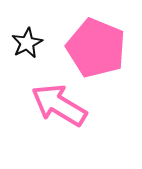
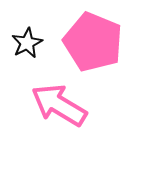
pink pentagon: moved 3 px left, 6 px up
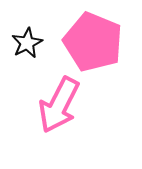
pink arrow: rotated 94 degrees counterclockwise
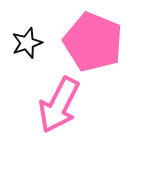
black star: rotated 8 degrees clockwise
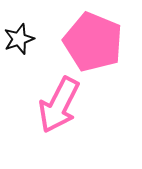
black star: moved 8 px left, 4 px up
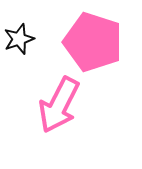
pink pentagon: rotated 4 degrees counterclockwise
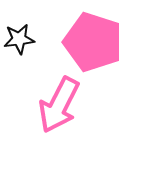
black star: rotated 12 degrees clockwise
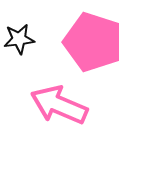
pink arrow: rotated 86 degrees clockwise
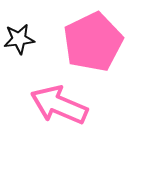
pink pentagon: rotated 28 degrees clockwise
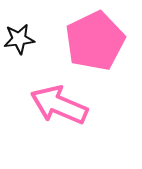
pink pentagon: moved 2 px right, 1 px up
